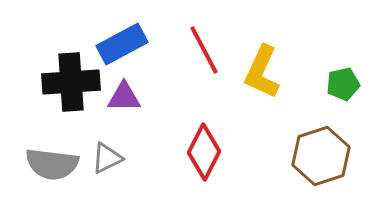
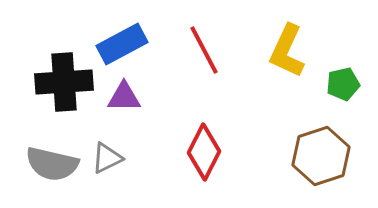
yellow L-shape: moved 25 px right, 21 px up
black cross: moved 7 px left
gray semicircle: rotated 6 degrees clockwise
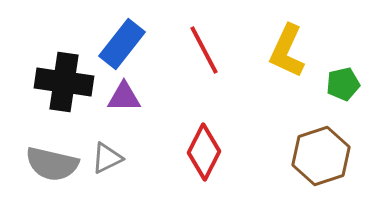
blue rectangle: rotated 24 degrees counterclockwise
black cross: rotated 12 degrees clockwise
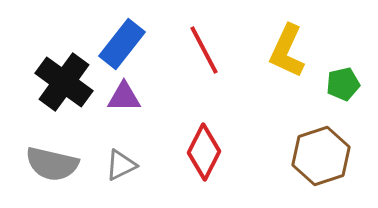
black cross: rotated 28 degrees clockwise
gray triangle: moved 14 px right, 7 px down
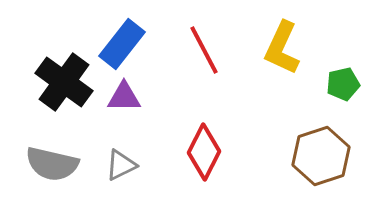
yellow L-shape: moved 5 px left, 3 px up
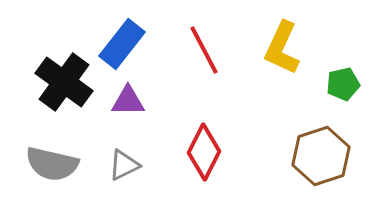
purple triangle: moved 4 px right, 4 px down
gray triangle: moved 3 px right
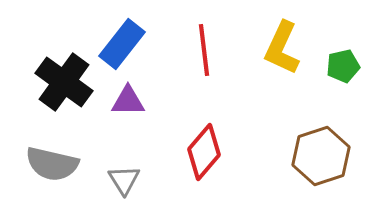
red line: rotated 21 degrees clockwise
green pentagon: moved 18 px up
red diamond: rotated 14 degrees clockwise
gray triangle: moved 15 px down; rotated 36 degrees counterclockwise
